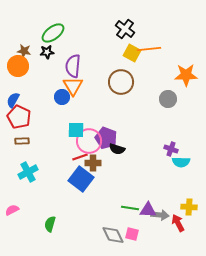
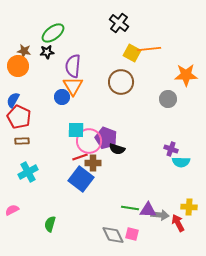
black cross: moved 6 px left, 6 px up
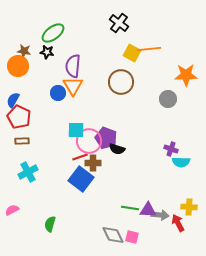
black star: rotated 16 degrees clockwise
blue circle: moved 4 px left, 4 px up
pink square: moved 3 px down
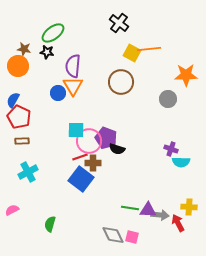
brown star: moved 2 px up
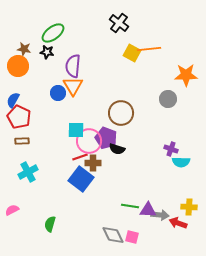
brown circle: moved 31 px down
green line: moved 2 px up
red arrow: rotated 42 degrees counterclockwise
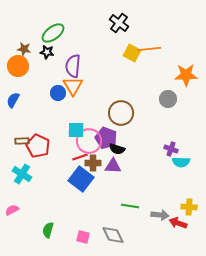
red pentagon: moved 19 px right, 29 px down
cyan cross: moved 6 px left, 2 px down; rotated 30 degrees counterclockwise
purple triangle: moved 35 px left, 44 px up
green semicircle: moved 2 px left, 6 px down
pink square: moved 49 px left
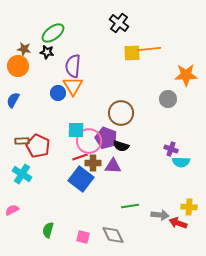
yellow square: rotated 30 degrees counterclockwise
black semicircle: moved 4 px right, 3 px up
green line: rotated 18 degrees counterclockwise
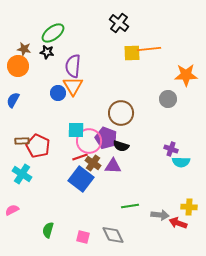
brown cross: rotated 35 degrees clockwise
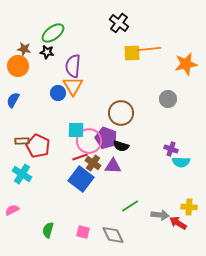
orange star: moved 11 px up; rotated 10 degrees counterclockwise
green line: rotated 24 degrees counterclockwise
red arrow: rotated 12 degrees clockwise
pink square: moved 5 px up
